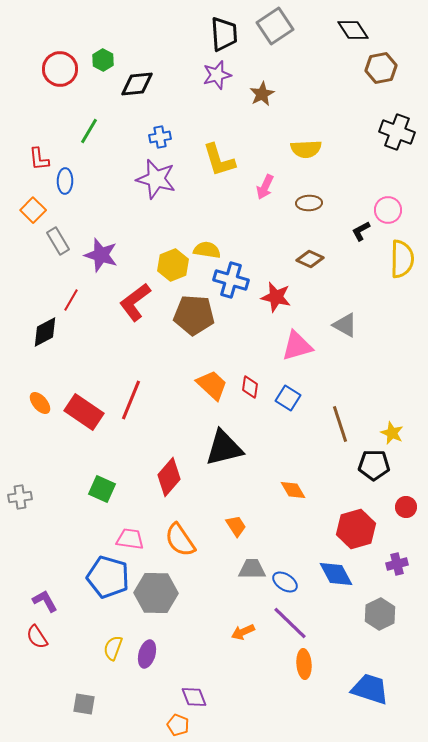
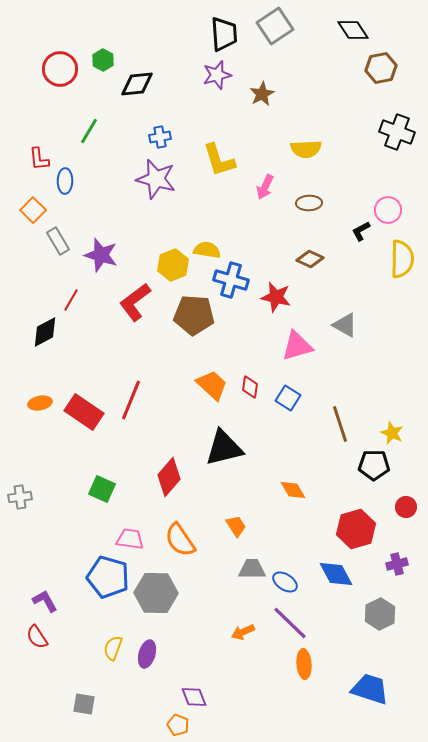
orange ellipse at (40, 403): rotated 60 degrees counterclockwise
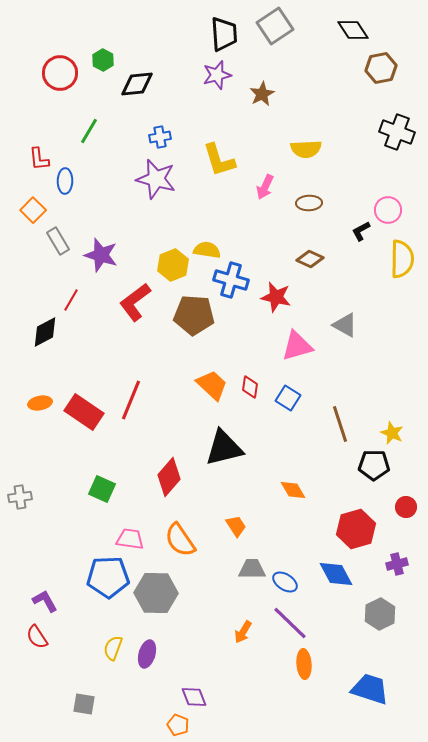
red circle at (60, 69): moved 4 px down
blue pentagon at (108, 577): rotated 18 degrees counterclockwise
orange arrow at (243, 632): rotated 35 degrees counterclockwise
